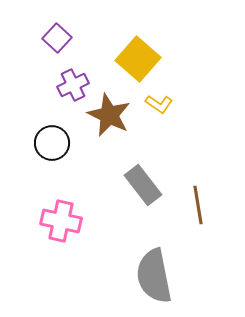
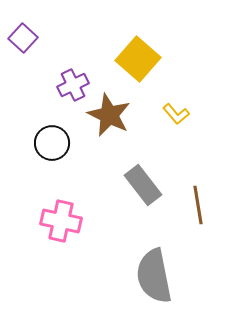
purple square: moved 34 px left
yellow L-shape: moved 17 px right, 10 px down; rotated 16 degrees clockwise
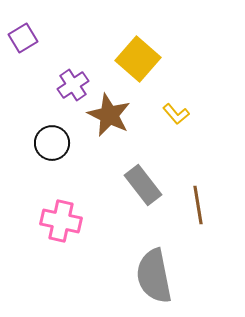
purple square: rotated 16 degrees clockwise
purple cross: rotated 8 degrees counterclockwise
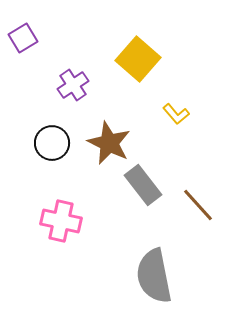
brown star: moved 28 px down
brown line: rotated 33 degrees counterclockwise
